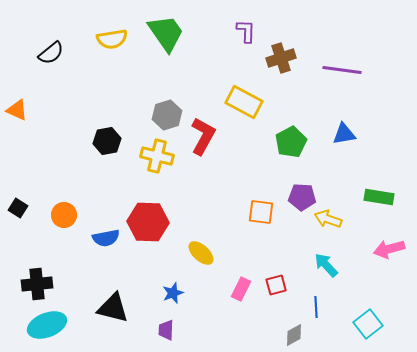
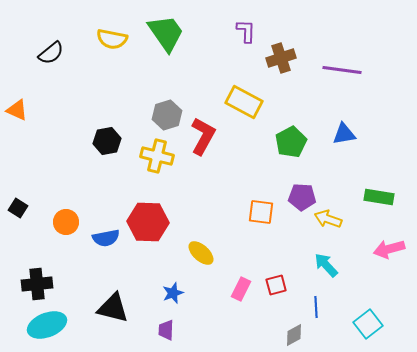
yellow semicircle: rotated 20 degrees clockwise
orange circle: moved 2 px right, 7 px down
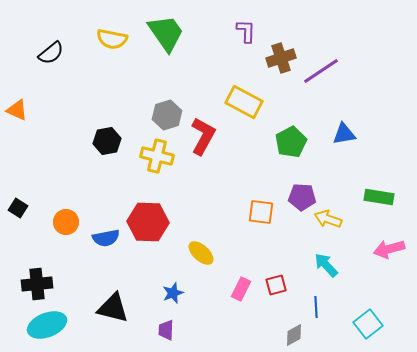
purple line: moved 21 px left, 1 px down; rotated 42 degrees counterclockwise
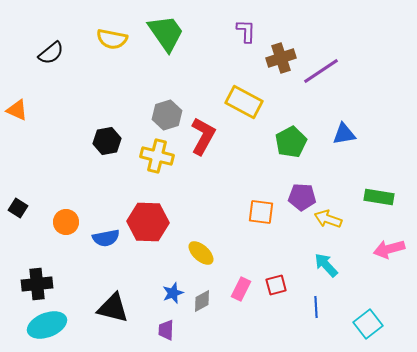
gray diamond: moved 92 px left, 34 px up
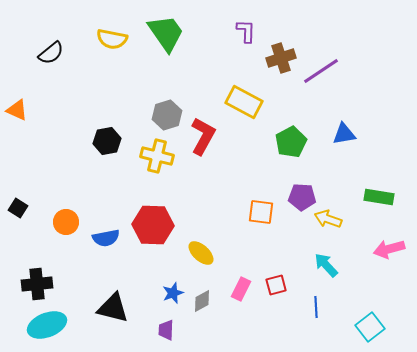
red hexagon: moved 5 px right, 3 px down
cyan square: moved 2 px right, 3 px down
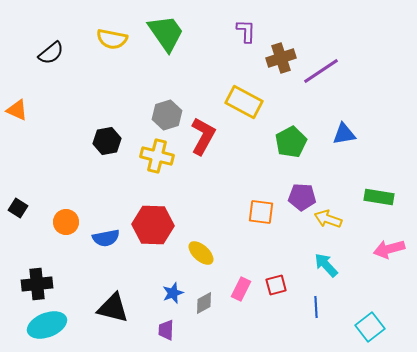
gray diamond: moved 2 px right, 2 px down
